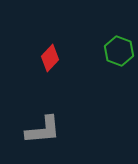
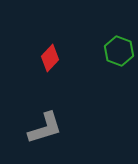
gray L-shape: moved 2 px right, 2 px up; rotated 12 degrees counterclockwise
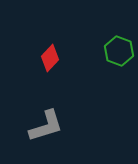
gray L-shape: moved 1 px right, 2 px up
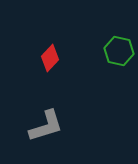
green hexagon: rotated 8 degrees counterclockwise
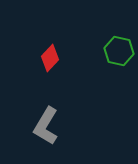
gray L-shape: rotated 138 degrees clockwise
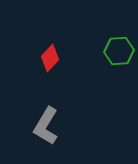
green hexagon: rotated 16 degrees counterclockwise
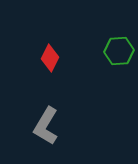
red diamond: rotated 16 degrees counterclockwise
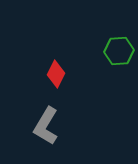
red diamond: moved 6 px right, 16 px down
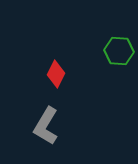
green hexagon: rotated 8 degrees clockwise
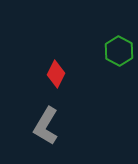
green hexagon: rotated 24 degrees clockwise
